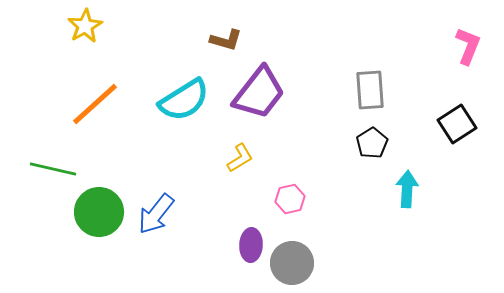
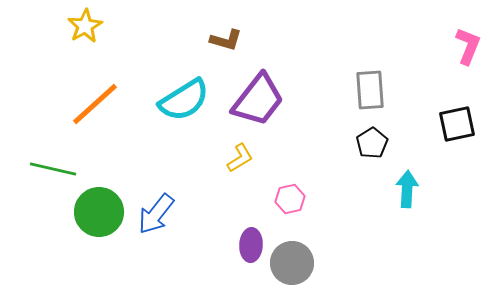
purple trapezoid: moved 1 px left, 7 px down
black square: rotated 21 degrees clockwise
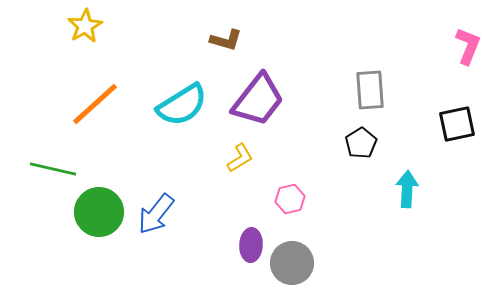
cyan semicircle: moved 2 px left, 5 px down
black pentagon: moved 11 px left
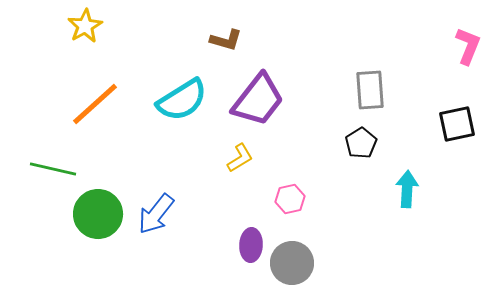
cyan semicircle: moved 5 px up
green circle: moved 1 px left, 2 px down
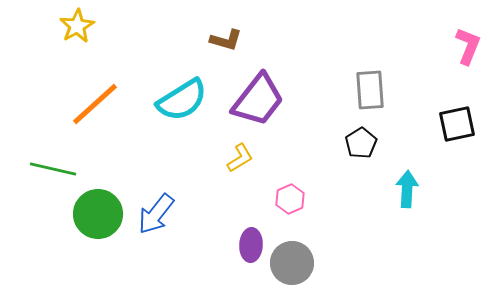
yellow star: moved 8 px left
pink hexagon: rotated 12 degrees counterclockwise
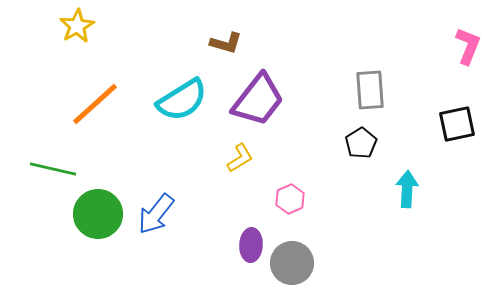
brown L-shape: moved 3 px down
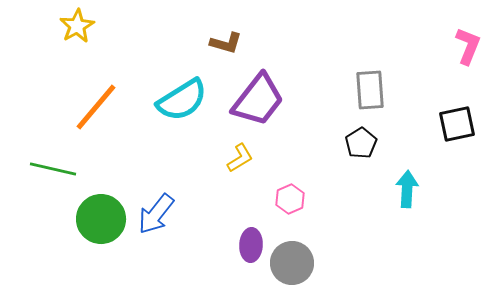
orange line: moved 1 px right, 3 px down; rotated 8 degrees counterclockwise
green circle: moved 3 px right, 5 px down
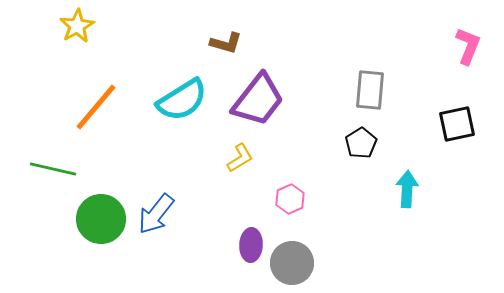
gray rectangle: rotated 9 degrees clockwise
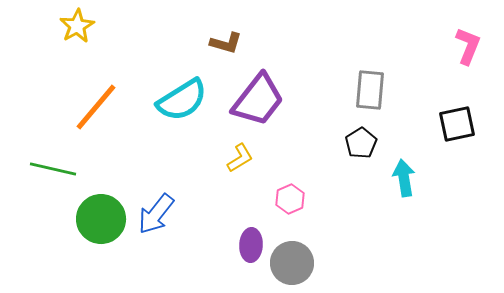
cyan arrow: moved 3 px left, 11 px up; rotated 12 degrees counterclockwise
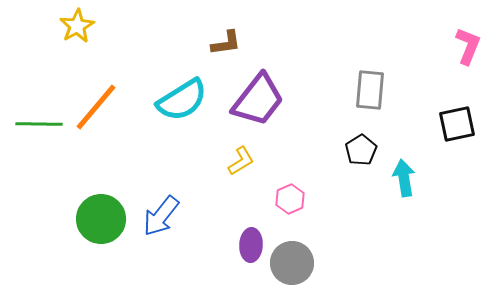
brown L-shape: rotated 24 degrees counterclockwise
black pentagon: moved 7 px down
yellow L-shape: moved 1 px right, 3 px down
green line: moved 14 px left, 45 px up; rotated 12 degrees counterclockwise
blue arrow: moved 5 px right, 2 px down
